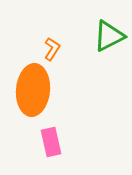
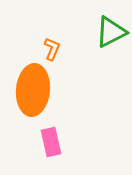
green triangle: moved 2 px right, 4 px up
orange L-shape: rotated 10 degrees counterclockwise
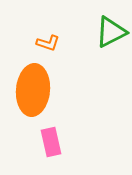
orange L-shape: moved 4 px left, 6 px up; rotated 85 degrees clockwise
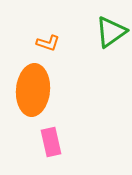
green triangle: rotated 8 degrees counterclockwise
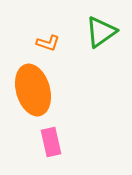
green triangle: moved 10 px left
orange ellipse: rotated 21 degrees counterclockwise
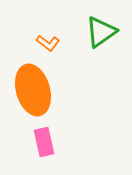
orange L-shape: rotated 20 degrees clockwise
pink rectangle: moved 7 px left
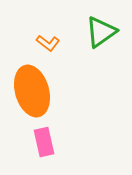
orange ellipse: moved 1 px left, 1 px down
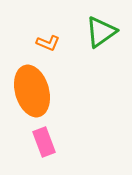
orange L-shape: rotated 15 degrees counterclockwise
pink rectangle: rotated 8 degrees counterclockwise
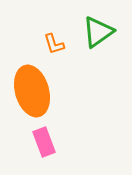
green triangle: moved 3 px left
orange L-shape: moved 6 px right, 1 px down; rotated 50 degrees clockwise
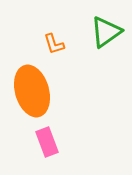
green triangle: moved 8 px right
pink rectangle: moved 3 px right
